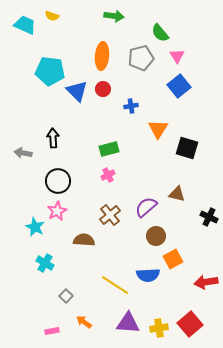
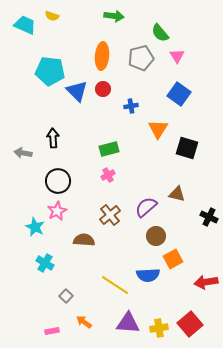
blue square: moved 8 px down; rotated 15 degrees counterclockwise
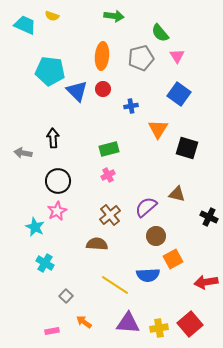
brown semicircle: moved 13 px right, 4 px down
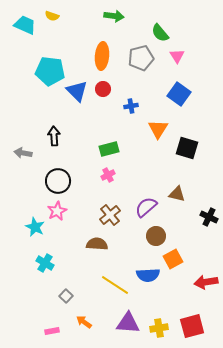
black arrow: moved 1 px right, 2 px up
red square: moved 2 px right, 2 px down; rotated 25 degrees clockwise
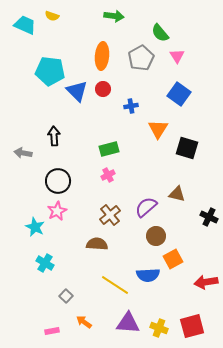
gray pentagon: rotated 15 degrees counterclockwise
yellow cross: rotated 30 degrees clockwise
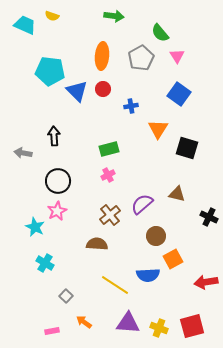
purple semicircle: moved 4 px left, 3 px up
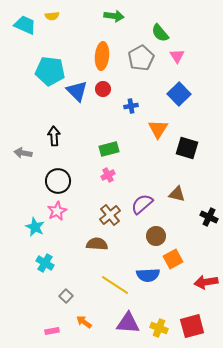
yellow semicircle: rotated 24 degrees counterclockwise
blue square: rotated 10 degrees clockwise
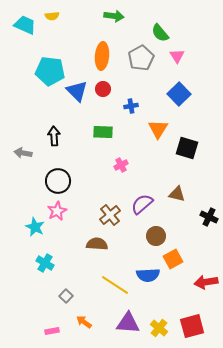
green rectangle: moved 6 px left, 17 px up; rotated 18 degrees clockwise
pink cross: moved 13 px right, 10 px up
yellow cross: rotated 18 degrees clockwise
